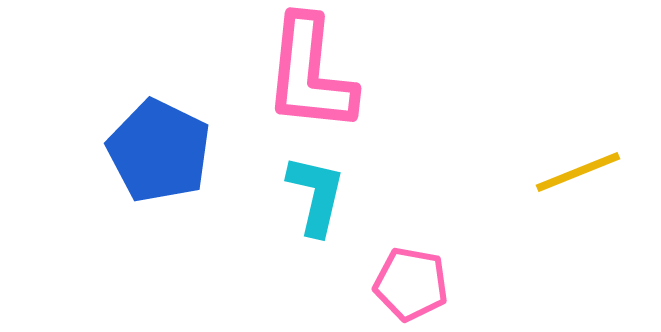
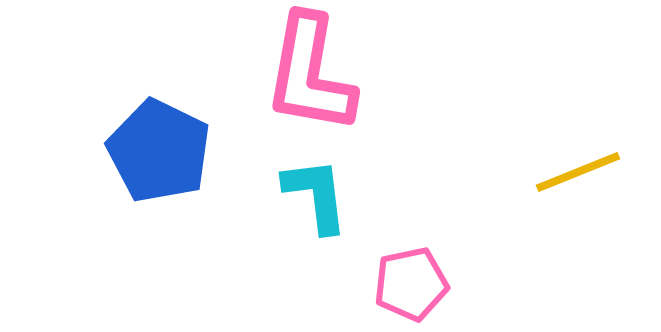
pink L-shape: rotated 4 degrees clockwise
cyan L-shape: rotated 20 degrees counterclockwise
pink pentagon: rotated 22 degrees counterclockwise
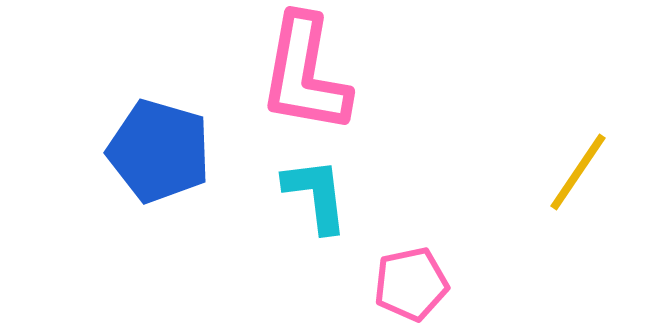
pink L-shape: moved 5 px left
blue pentagon: rotated 10 degrees counterclockwise
yellow line: rotated 34 degrees counterclockwise
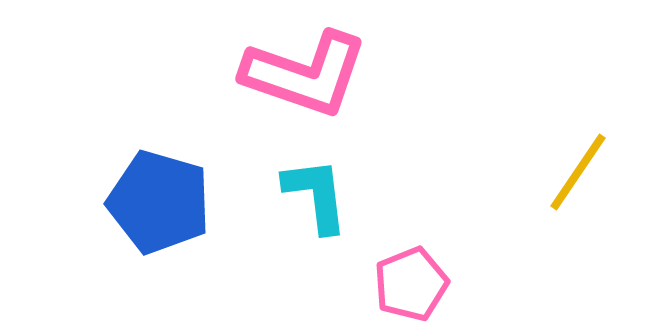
pink L-shape: rotated 81 degrees counterclockwise
blue pentagon: moved 51 px down
pink pentagon: rotated 10 degrees counterclockwise
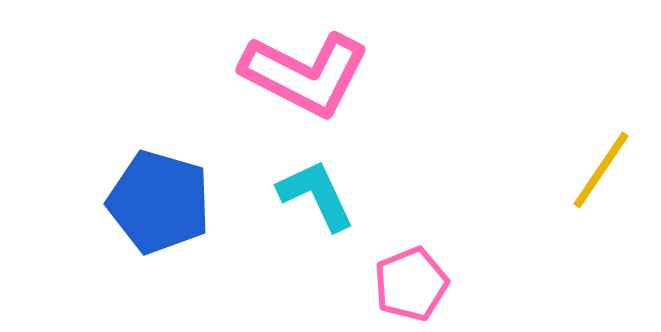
pink L-shape: rotated 8 degrees clockwise
yellow line: moved 23 px right, 2 px up
cyan L-shape: rotated 18 degrees counterclockwise
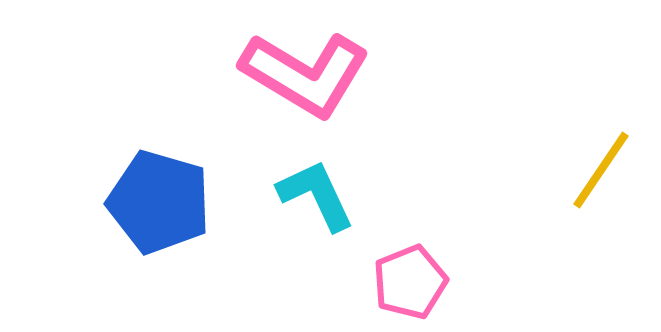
pink L-shape: rotated 4 degrees clockwise
pink pentagon: moved 1 px left, 2 px up
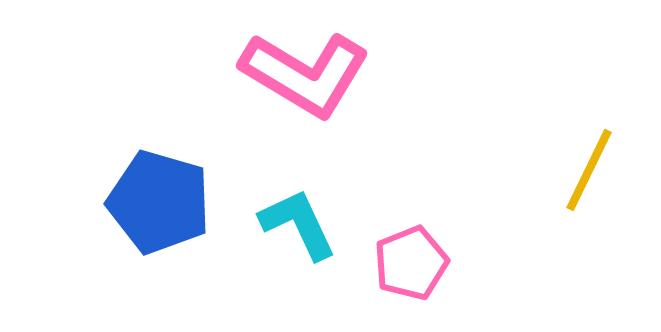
yellow line: moved 12 px left; rotated 8 degrees counterclockwise
cyan L-shape: moved 18 px left, 29 px down
pink pentagon: moved 1 px right, 19 px up
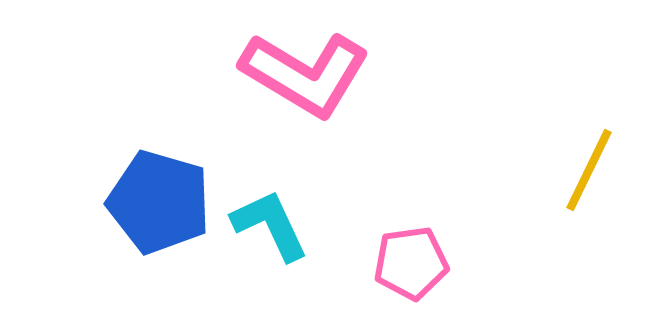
cyan L-shape: moved 28 px left, 1 px down
pink pentagon: rotated 14 degrees clockwise
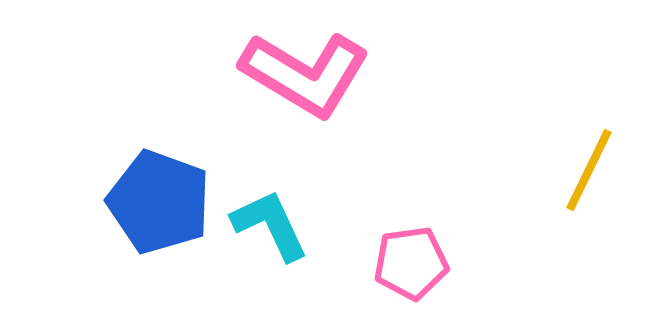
blue pentagon: rotated 4 degrees clockwise
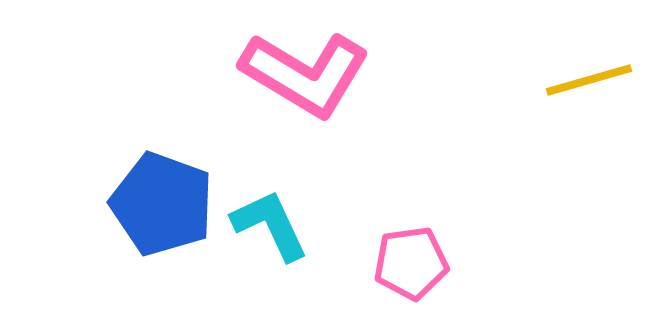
yellow line: moved 90 px up; rotated 48 degrees clockwise
blue pentagon: moved 3 px right, 2 px down
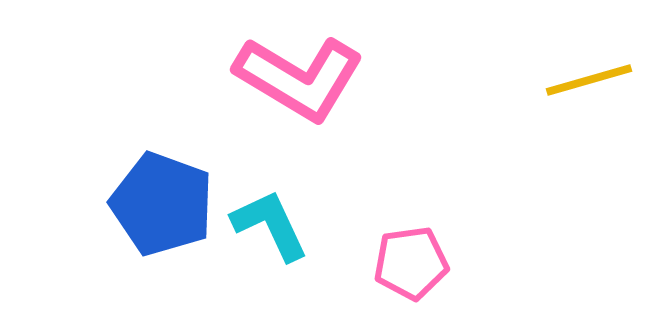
pink L-shape: moved 6 px left, 4 px down
